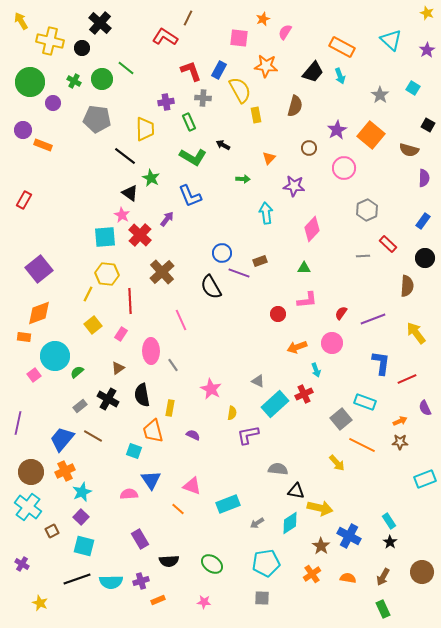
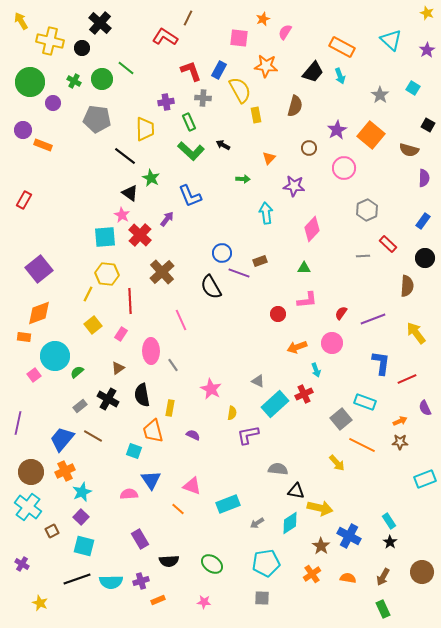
green L-shape at (193, 157): moved 2 px left, 6 px up; rotated 12 degrees clockwise
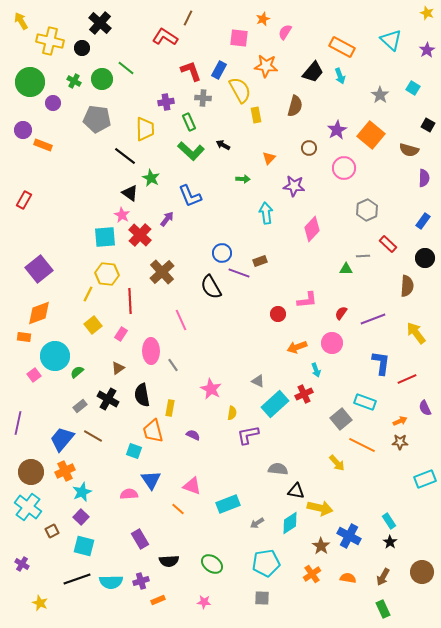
green triangle at (304, 268): moved 42 px right, 1 px down
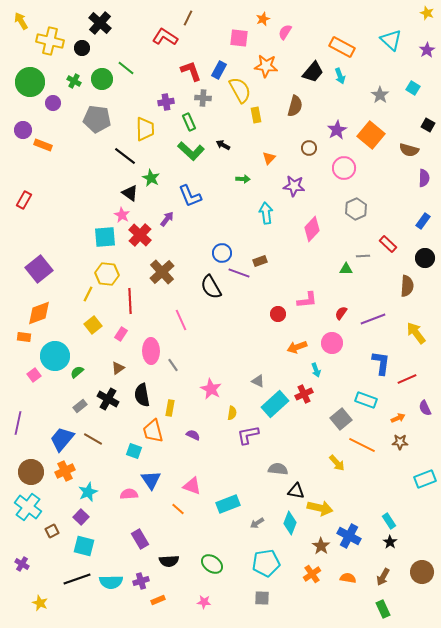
gray hexagon at (367, 210): moved 11 px left, 1 px up
cyan rectangle at (365, 402): moved 1 px right, 2 px up
orange arrow at (400, 421): moved 2 px left, 3 px up
brown line at (93, 436): moved 3 px down
cyan star at (82, 492): moved 6 px right
cyan diamond at (290, 523): rotated 35 degrees counterclockwise
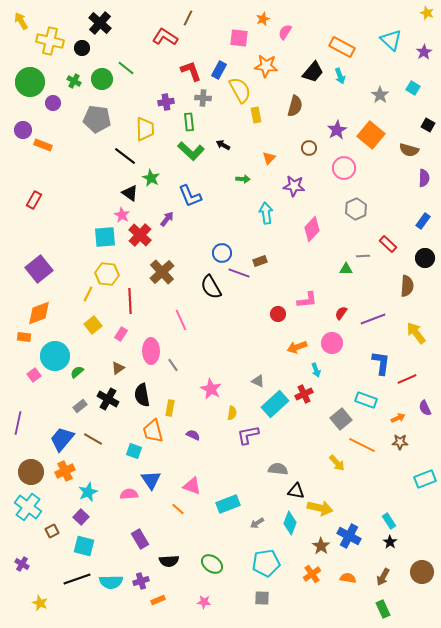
purple star at (427, 50): moved 3 px left, 2 px down
green rectangle at (189, 122): rotated 18 degrees clockwise
red rectangle at (24, 200): moved 10 px right
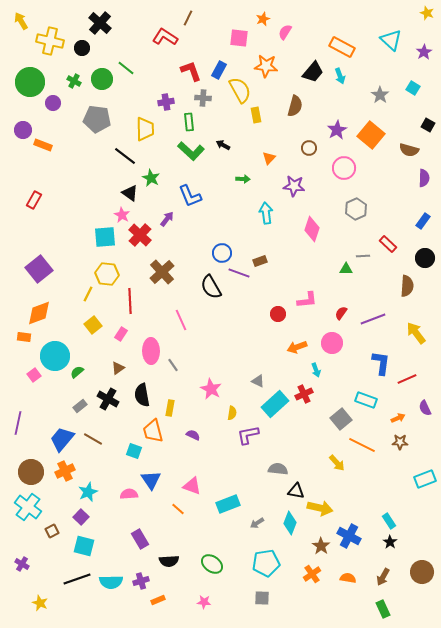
pink diamond at (312, 229): rotated 25 degrees counterclockwise
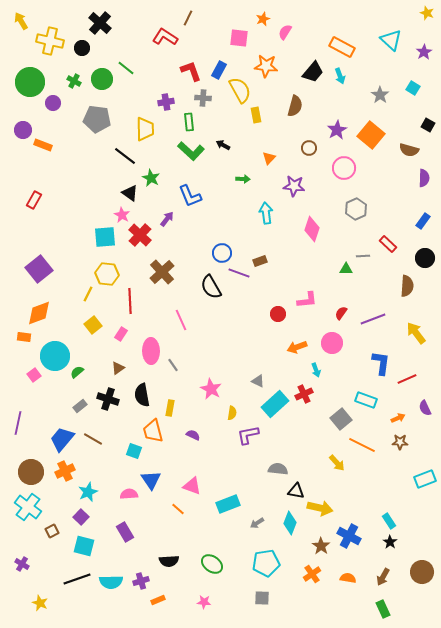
black cross at (108, 399): rotated 10 degrees counterclockwise
purple rectangle at (140, 539): moved 15 px left, 7 px up
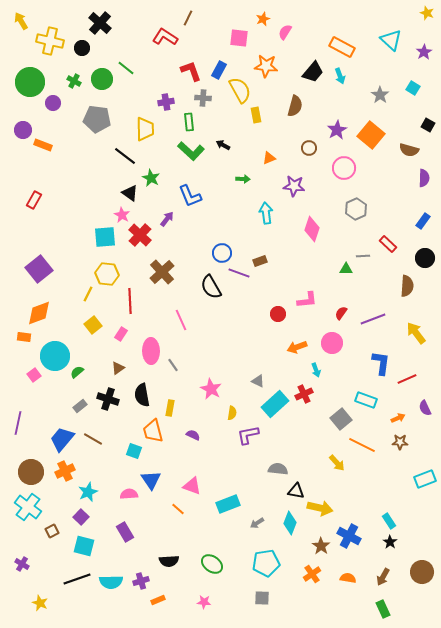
orange triangle at (269, 158): rotated 24 degrees clockwise
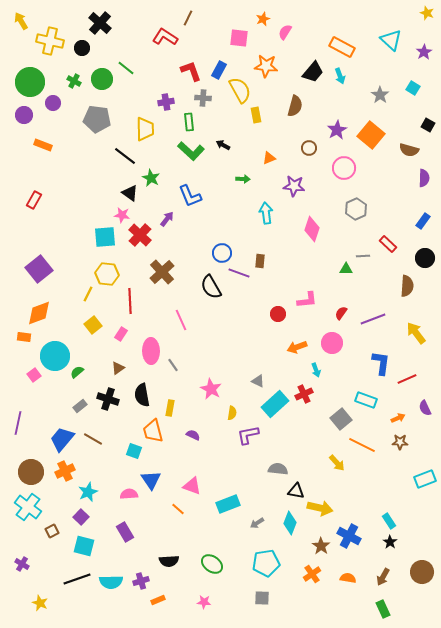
purple circle at (23, 130): moved 1 px right, 15 px up
pink star at (122, 215): rotated 21 degrees counterclockwise
brown rectangle at (260, 261): rotated 64 degrees counterclockwise
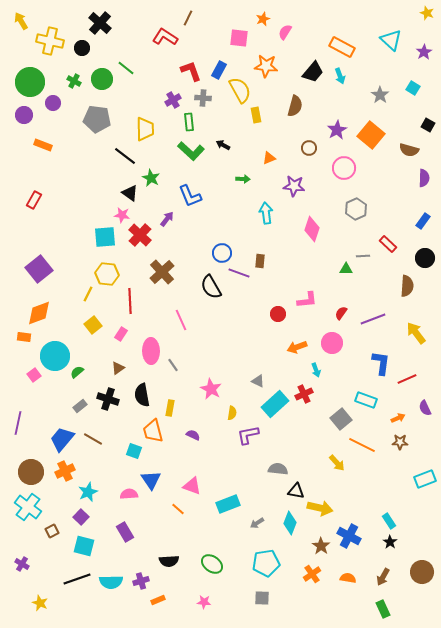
purple cross at (166, 102): moved 7 px right, 2 px up; rotated 21 degrees counterclockwise
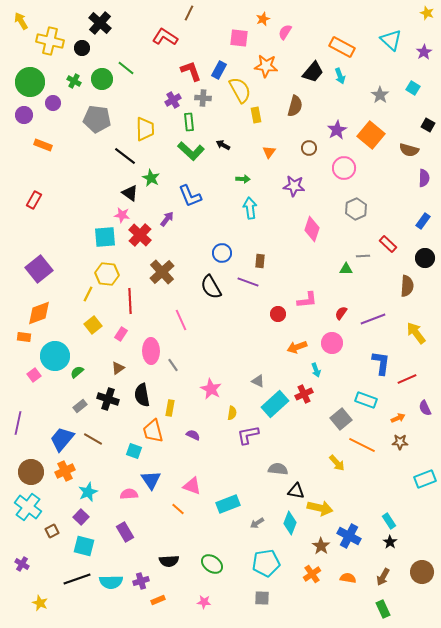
brown line at (188, 18): moved 1 px right, 5 px up
orange triangle at (269, 158): moved 6 px up; rotated 32 degrees counterclockwise
cyan arrow at (266, 213): moved 16 px left, 5 px up
purple line at (239, 273): moved 9 px right, 9 px down
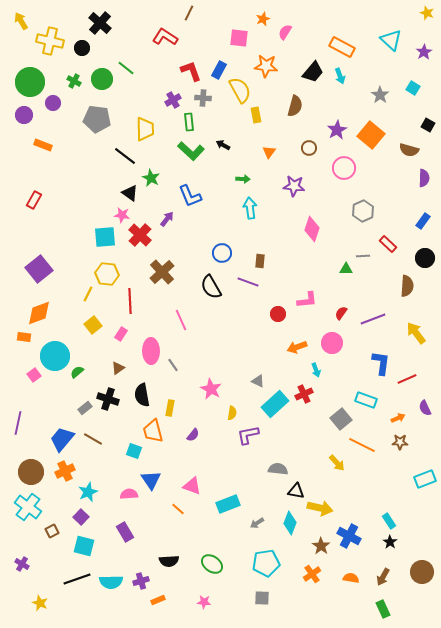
gray hexagon at (356, 209): moved 7 px right, 2 px down
gray rectangle at (80, 406): moved 5 px right, 2 px down
purple semicircle at (193, 435): rotated 104 degrees clockwise
orange semicircle at (348, 578): moved 3 px right
